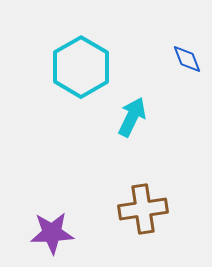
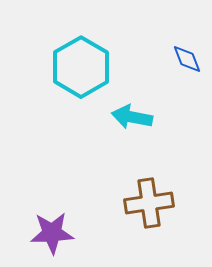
cyan arrow: rotated 105 degrees counterclockwise
brown cross: moved 6 px right, 6 px up
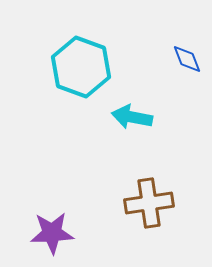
cyan hexagon: rotated 10 degrees counterclockwise
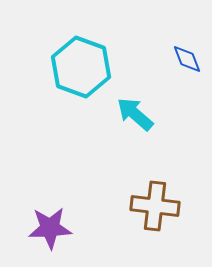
cyan arrow: moved 3 px right, 3 px up; rotated 30 degrees clockwise
brown cross: moved 6 px right, 3 px down; rotated 15 degrees clockwise
purple star: moved 2 px left, 5 px up
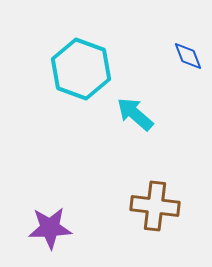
blue diamond: moved 1 px right, 3 px up
cyan hexagon: moved 2 px down
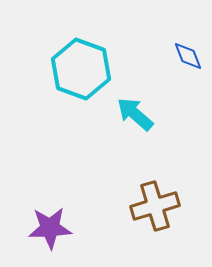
brown cross: rotated 24 degrees counterclockwise
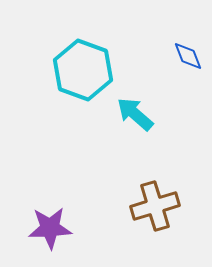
cyan hexagon: moved 2 px right, 1 px down
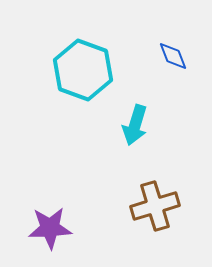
blue diamond: moved 15 px left
cyan arrow: moved 11 px down; rotated 114 degrees counterclockwise
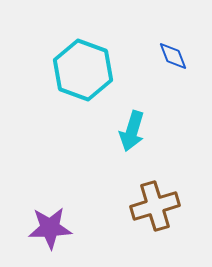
cyan arrow: moved 3 px left, 6 px down
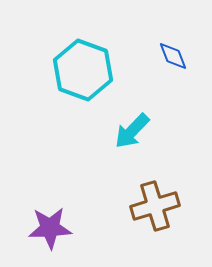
cyan arrow: rotated 27 degrees clockwise
